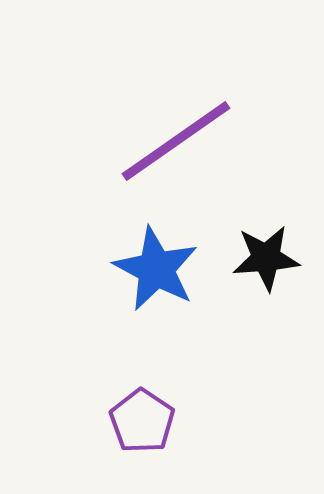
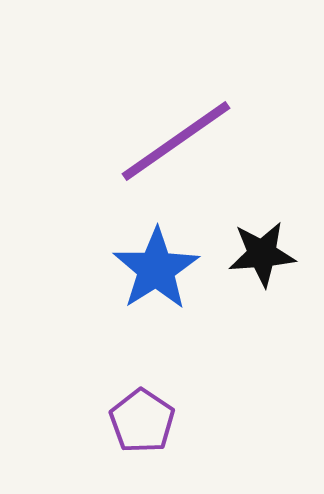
black star: moved 4 px left, 4 px up
blue star: rotated 12 degrees clockwise
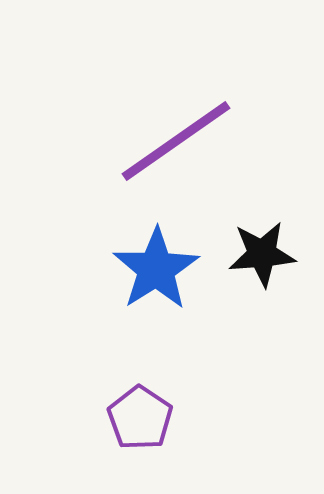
purple pentagon: moved 2 px left, 3 px up
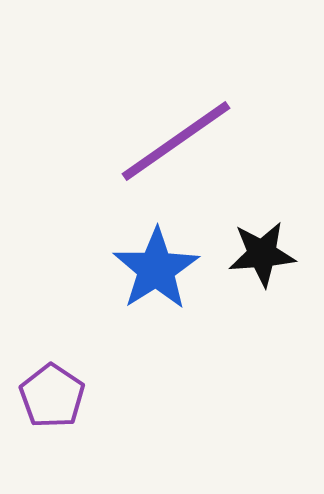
purple pentagon: moved 88 px left, 22 px up
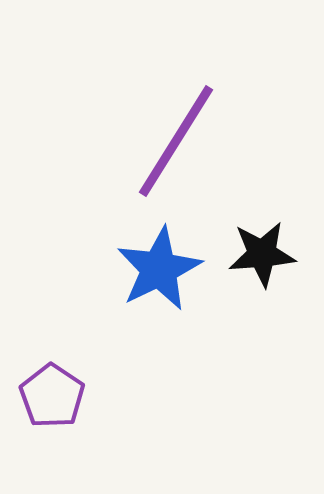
purple line: rotated 23 degrees counterclockwise
blue star: moved 3 px right; rotated 6 degrees clockwise
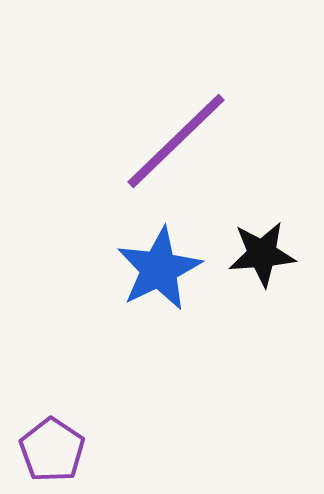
purple line: rotated 14 degrees clockwise
purple pentagon: moved 54 px down
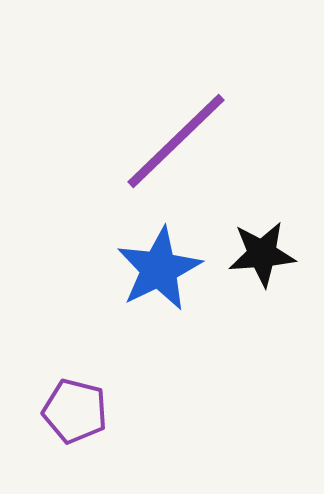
purple pentagon: moved 23 px right, 39 px up; rotated 20 degrees counterclockwise
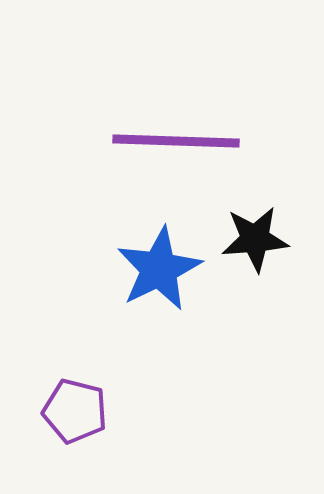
purple line: rotated 46 degrees clockwise
black star: moved 7 px left, 15 px up
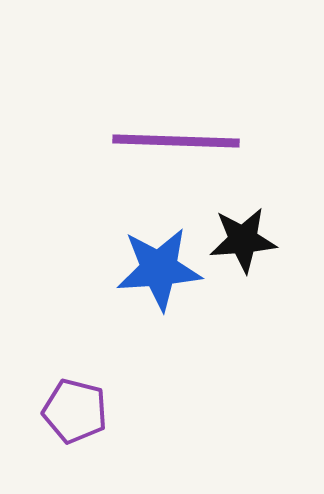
black star: moved 12 px left, 1 px down
blue star: rotated 22 degrees clockwise
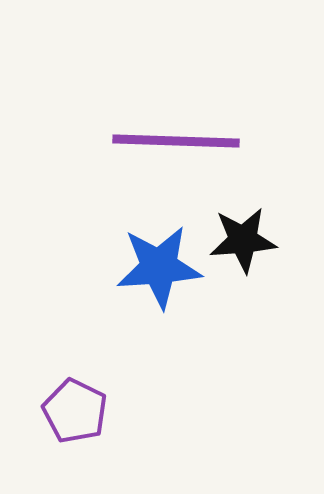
blue star: moved 2 px up
purple pentagon: rotated 12 degrees clockwise
